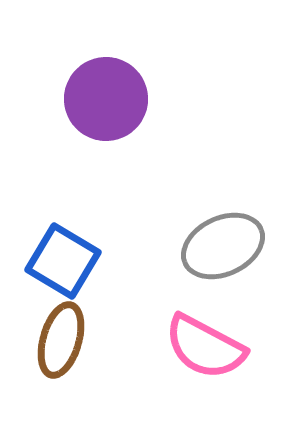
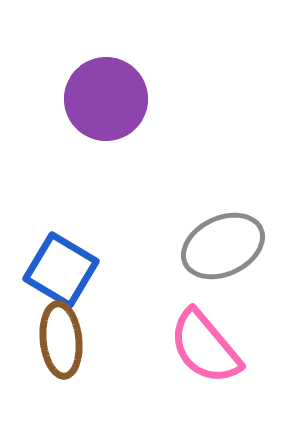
blue square: moved 2 px left, 9 px down
brown ellipse: rotated 22 degrees counterclockwise
pink semicircle: rotated 22 degrees clockwise
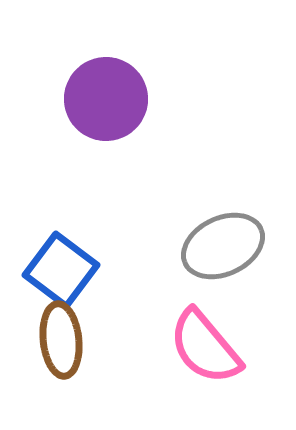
blue square: rotated 6 degrees clockwise
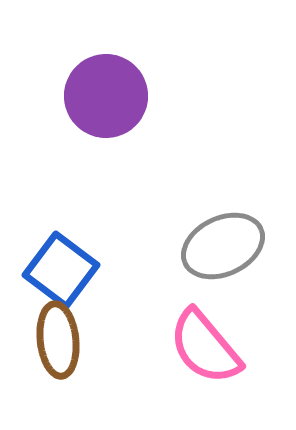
purple circle: moved 3 px up
brown ellipse: moved 3 px left
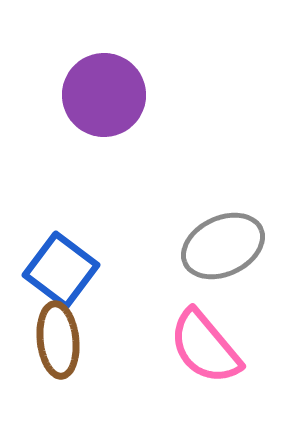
purple circle: moved 2 px left, 1 px up
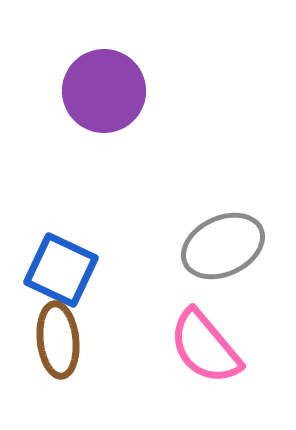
purple circle: moved 4 px up
blue square: rotated 12 degrees counterclockwise
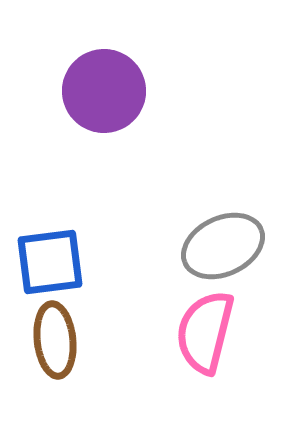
blue square: moved 11 px left, 8 px up; rotated 32 degrees counterclockwise
brown ellipse: moved 3 px left
pink semicircle: moved 15 px up; rotated 54 degrees clockwise
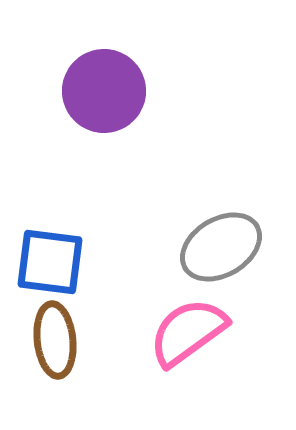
gray ellipse: moved 2 px left, 1 px down; rotated 6 degrees counterclockwise
blue square: rotated 14 degrees clockwise
pink semicircle: moved 17 px left; rotated 40 degrees clockwise
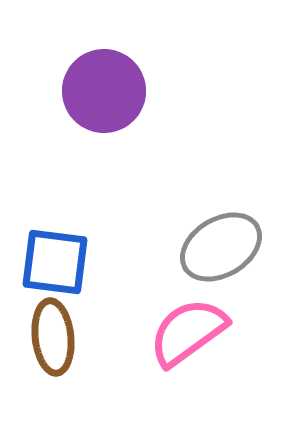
blue square: moved 5 px right
brown ellipse: moved 2 px left, 3 px up
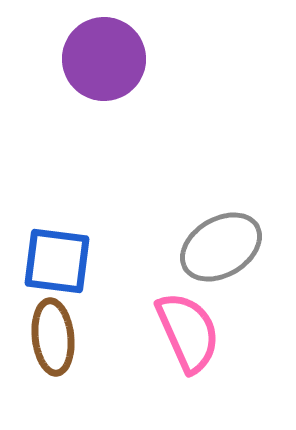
purple circle: moved 32 px up
blue square: moved 2 px right, 1 px up
pink semicircle: rotated 102 degrees clockwise
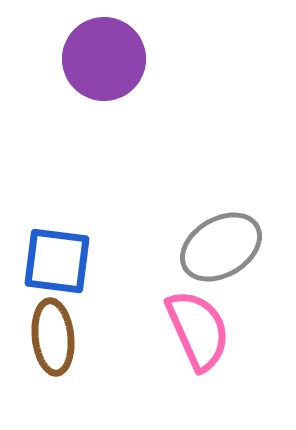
pink semicircle: moved 10 px right, 2 px up
